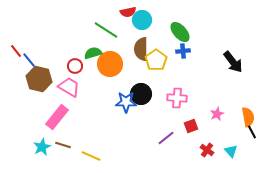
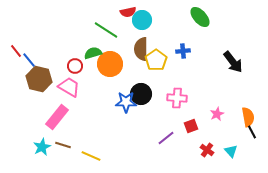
green ellipse: moved 20 px right, 15 px up
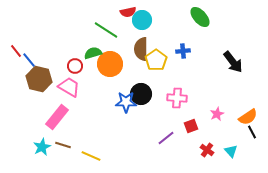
orange semicircle: rotated 66 degrees clockwise
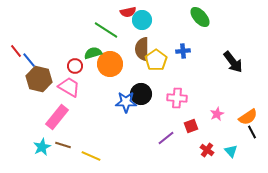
brown semicircle: moved 1 px right
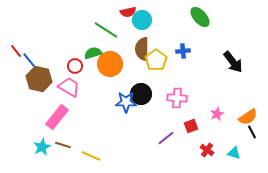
cyan triangle: moved 3 px right, 2 px down; rotated 32 degrees counterclockwise
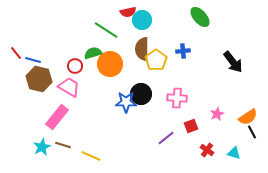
red line: moved 2 px down
blue line: moved 4 px right; rotated 35 degrees counterclockwise
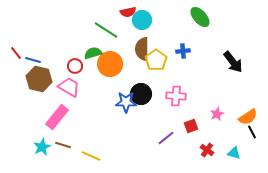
pink cross: moved 1 px left, 2 px up
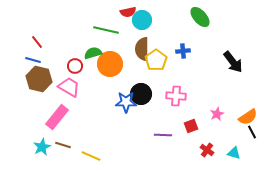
green line: rotated 20 degrees counterclockwise
red line: moved 21 px right, 11 px up
purple line: moved 3 px left, 3 px up; rotated 42 degrees clockwise
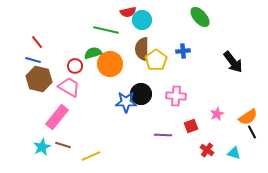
yellow line: rotated 48 degrees counterclockwise
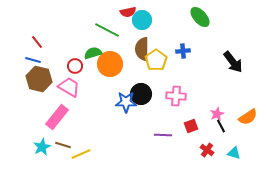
green line: moved 1 px right; rotated 15 degrees clockwise
black line: moved 31 px left, 6 px up
yellow line: moved 10 px left, 2 px up
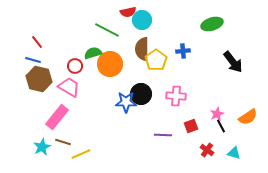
green ellipse: moved 12 px right, 7 px down; rotated 65 degrees counterclockwise
brown line: moved 3 px up
